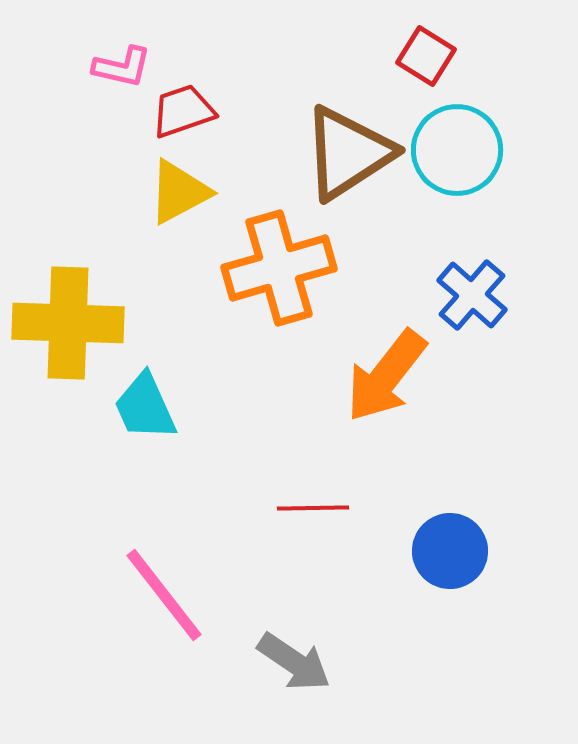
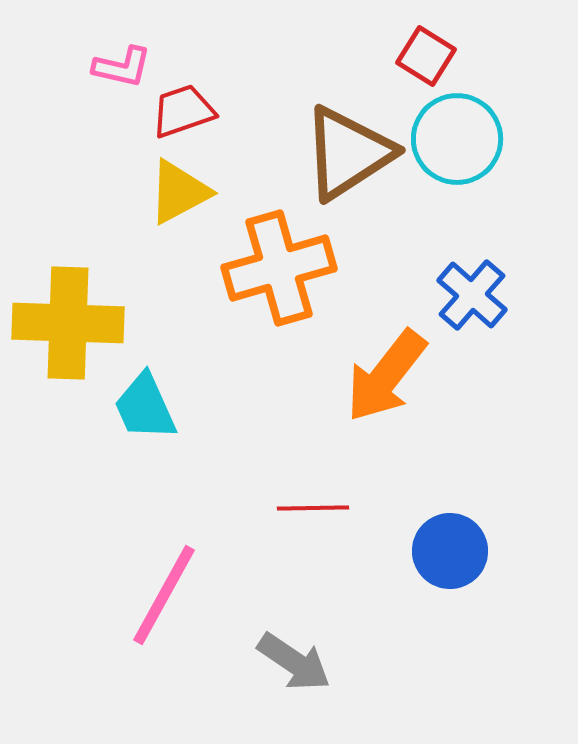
cyan circle: moved 11 px up
pink line: rotated 67 degrees clockwise
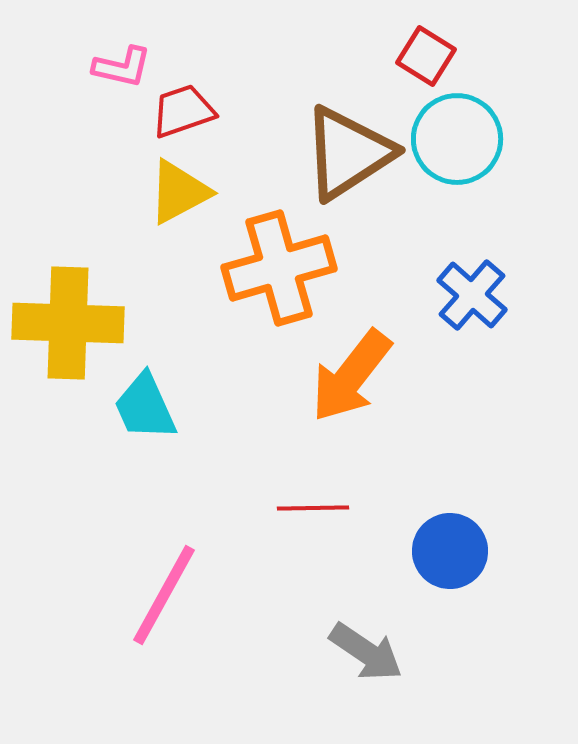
orange arrow: moved 35 px left
gray arrow: moved 72 px right, 10 px up
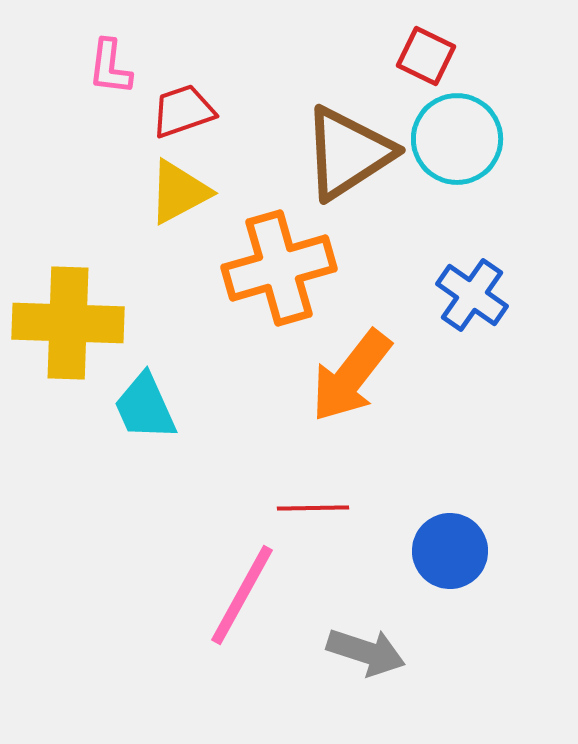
red square: rotated 6 degrees counterclockwise
pink L-shape: moved 12 px left; rotated 84 degrees clockwise
blue cross: rotated 6 degrees counterclockwise
pink line: moved 78 px right
gray arrow: rotated 16 degrees counterclockwise
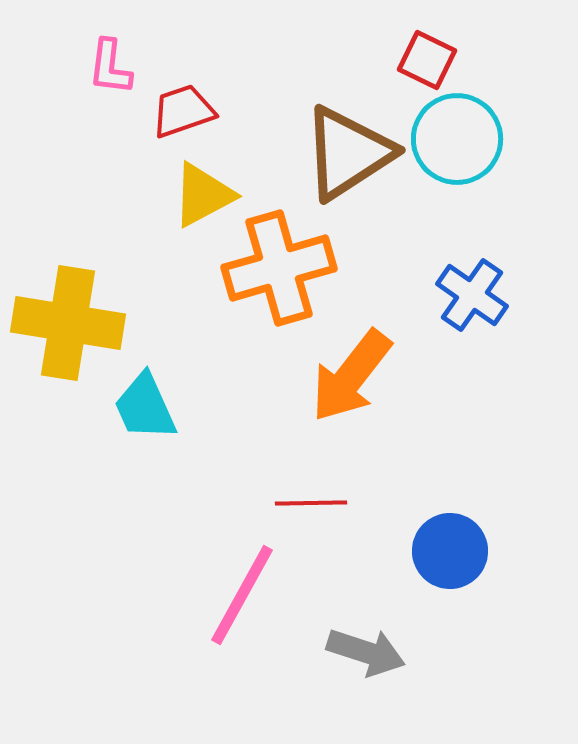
red square: moved 1 px right, 4 px down
yellow triangle: moved 24 px right, 3 px down
yellow cross: rotated 7 degrees clockwise
red line: moved 2 px left, 5 px up
